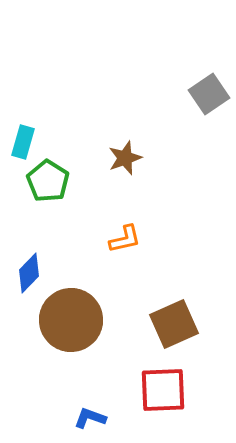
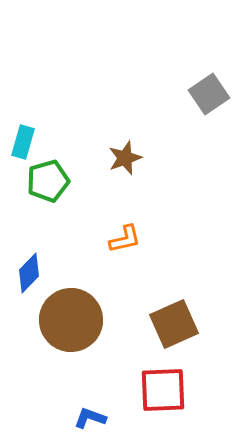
green pentagon: rotated 24 degrees clockwise
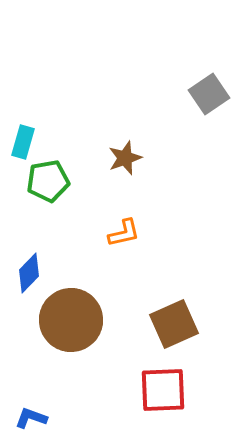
green pentagon: rotated 6 degrees clockwise
orange L-shape: moved 1 px left, 6 px up
blue L-shape: moved 59 px left
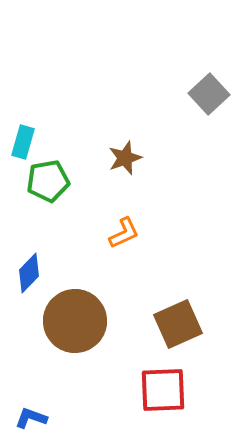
gray square: rotated 9 degrees counterclockwise
orange L-shape: rotated 12 degrees counterclockwise
brown circle: moved 4 px right, 1 px down
brown square: moved 4 px right
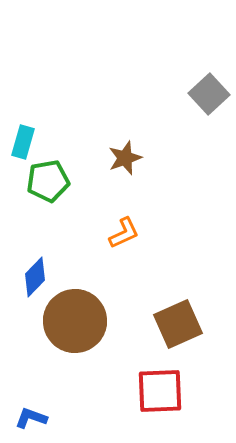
blue diamond: moved 6 px right, 4 px down
red square: moved 3 px left, 1 px down
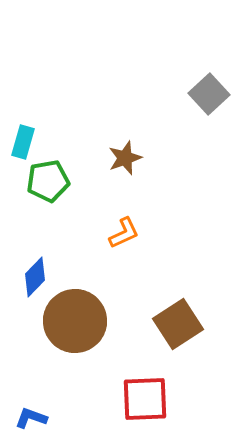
brown square: rotated 9 degrees counterclockwise
red square: moved 15 px left, 8 px down
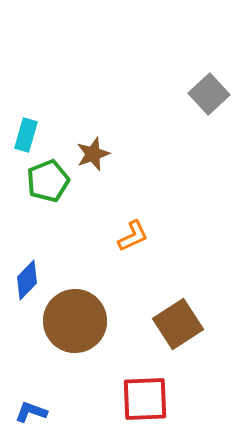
cyan rectangle: moved 3 px right, 7 px up
brown star: moved 32 px left, 4 px up
green pentagon: rotated 12 degrees counterclockwise
orange L-shape: moved 9 px right, 3 px down
blue diamond: moved 8 px left, 3 px down
blue L-shape: moved 6 px up
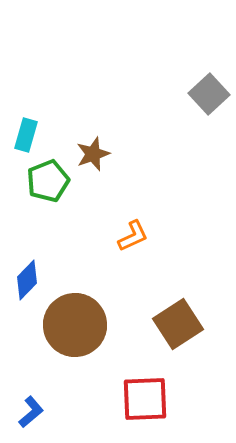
brown circle: moved 4 px down
blue L-shape: rotated 120 degrees clockwise
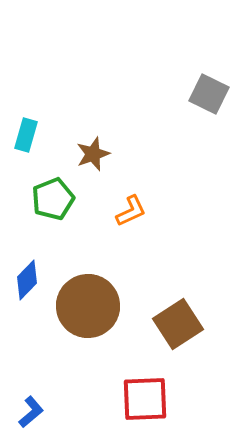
gray square: rotated 21 degrees counterclockwise
green pentagon: moved 5 px right, 18 px down
orange L-shape: moved 2 px left, 25 px up
brown circle: moved 13 px right, 19 px up
